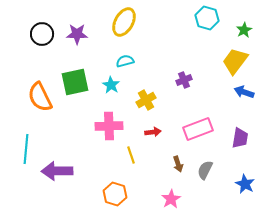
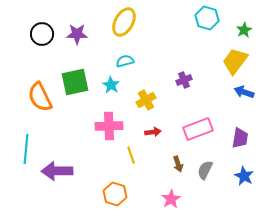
blue star: moved 1 px left, 8 px up
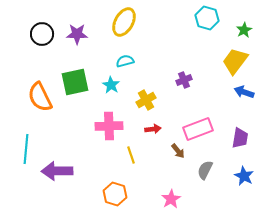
red arrow: moved 3 px up
brown arrow: moved 13 px up; rotated 21 degrees counterclockwise
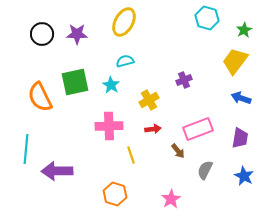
blue arrow: moved 3 px left, 6 px down
yellow cross: moved 3 px right
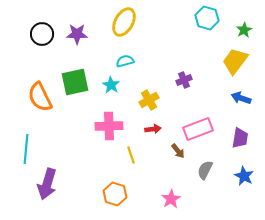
purple arrow: moved 10 px left, 13 px down; rotated 72 degrees counterclockwise
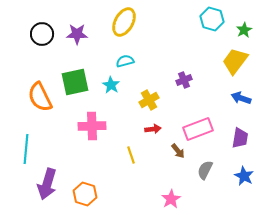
cyan hexagon: moved 5 px right, 1 px down
pink cross: moved 17 px left
orange hexagon: moved 30 px left
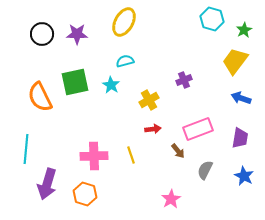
pink cross: moved 2 px right, 30 px down
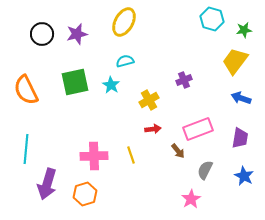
green star: rotated 21 degrees clockwise
purple star: rotated 15 degrees counterclockwise
orange semicircle: moved 14 px left, 7 px up
orange hexagon: rotated 25 degrees clockwise
pink star: moved 20 px right
